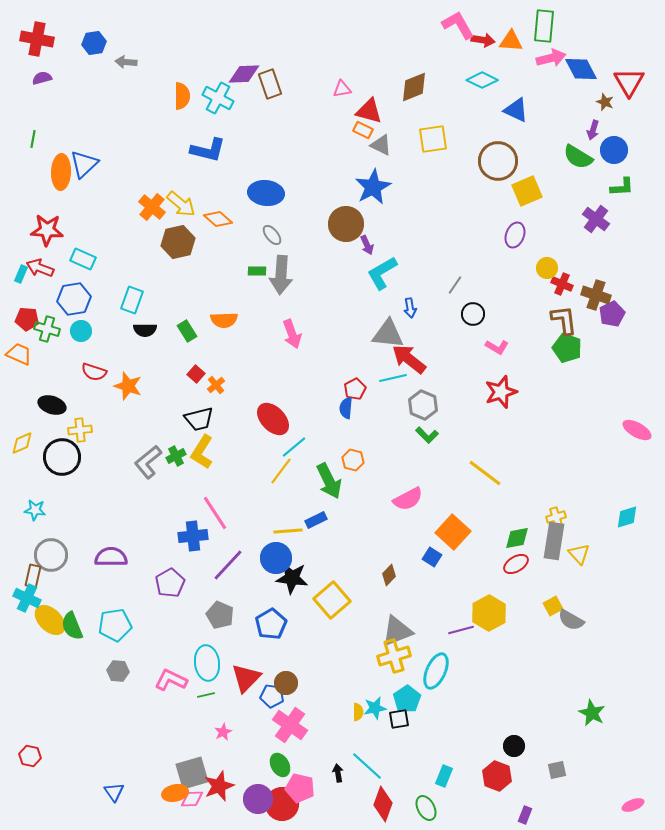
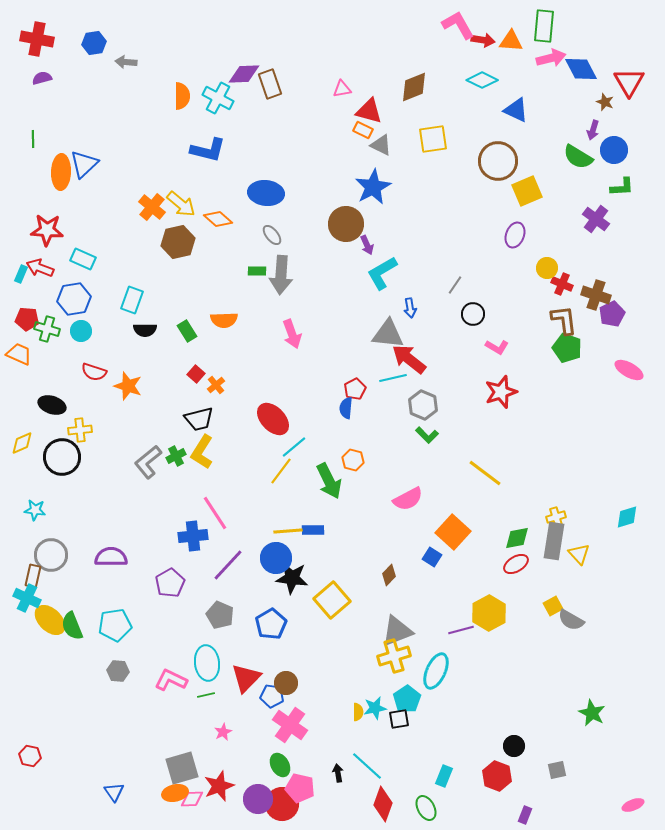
green line at (33, 139): rotated 12 degrees counterclockwise
pink ellipse at (637, 430): moved 8 px left, 60 px up
blue rectangle at (316, 520): moved 3 px left, 10 px down; rotated 25 degrees clockwise
gray square at (192, 773): moved 10 px left, 5 px up
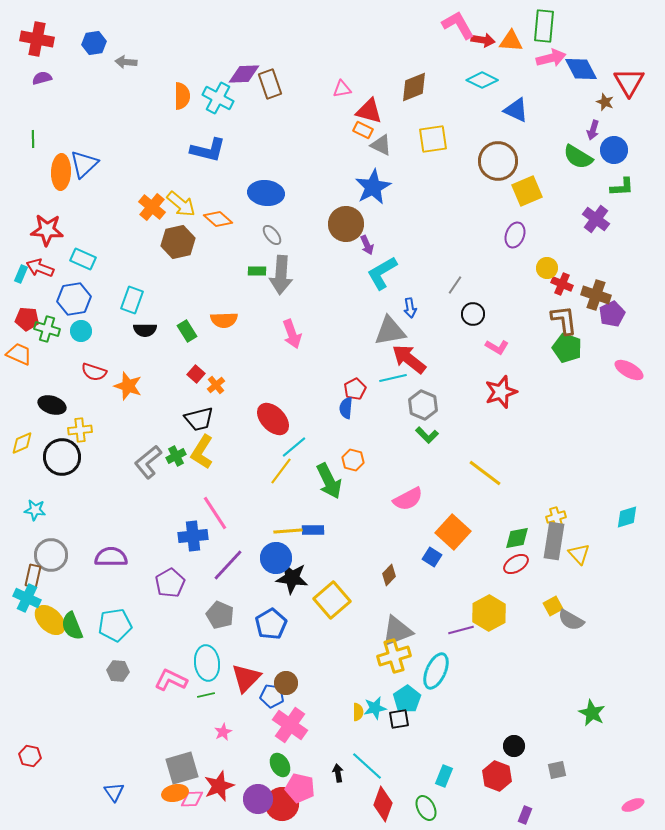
gray triangle at (388, 334): moved 2 px right, 3 px up; rotated 16 degrees counterclockwise
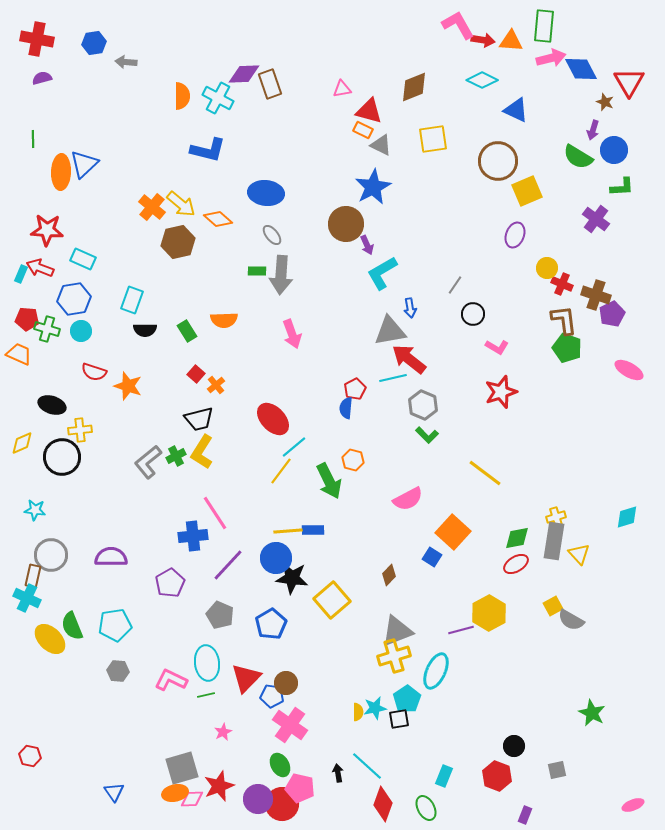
yellow ellipse at (50, 620): moved 19 px down
